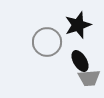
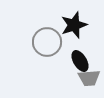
black star: moved 4 px left
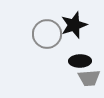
gray circle: moved 8 px up
black ellipse: rotated 60 degrees counterclockwise
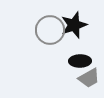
gray circle: moved 3 px right, 4 px up
gray trapezoid: rotated 25 degrees counterclockwise
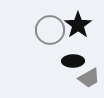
black star: moved 4 px right; rotated 16 degrees counterclockwise
black ellipse: moved 7 px left
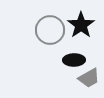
black star: moved 3 px right
black ellipse: moved 1 px right, 1 px up
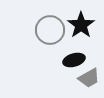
black ellipse: rotated 15 degrees counterclockwise
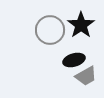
gray trapezoid: moved 3 px left, 2 px up
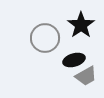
gray circle: moved 5 px left, 8 px down
